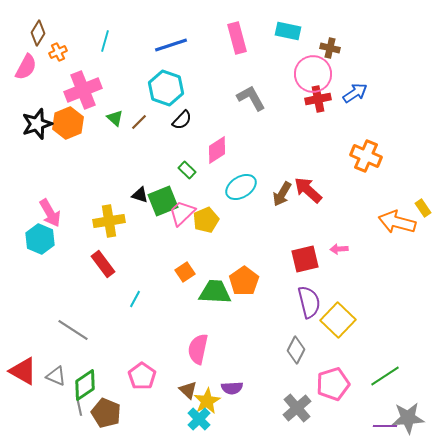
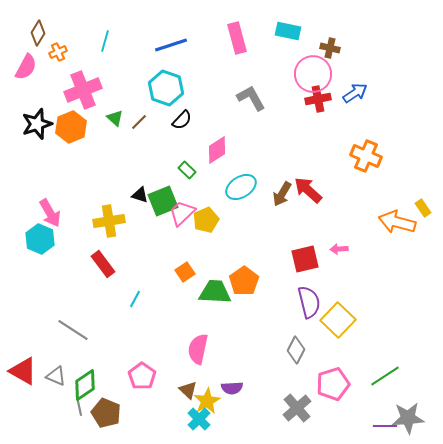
orange hexagon at (68, 123): moved 3 px right, 4 px down
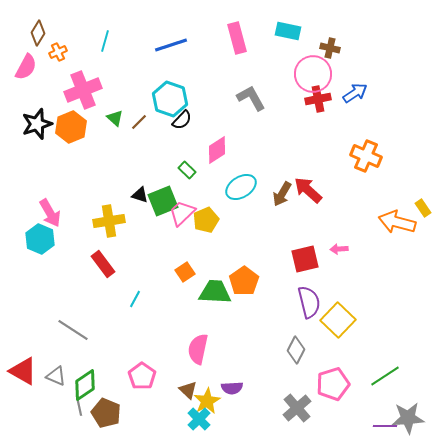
cyan hexagon at (166, 88): moved 4 px right, 11 px down
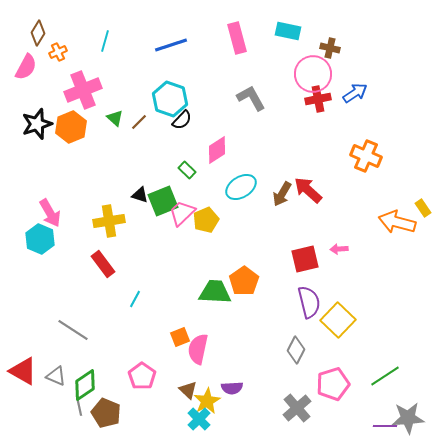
orange square at (185, 272): moved 5 px left, 65 px down; rotated 12 degrees clockwise
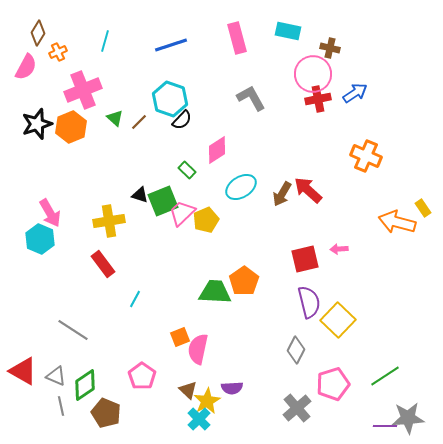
gray line at (79, 406): moved 18 px left
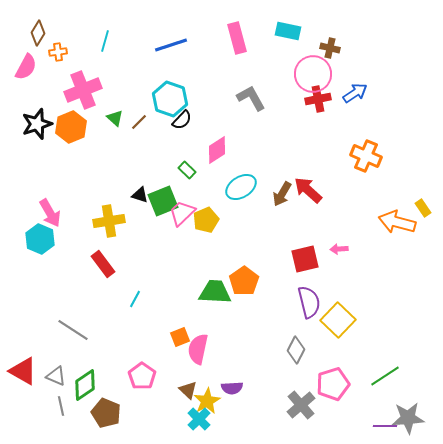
orange cross at (58, 52): rotated 18 degrees clockwise
gray cross at (297, 408): moved 4 px right, 3 px up
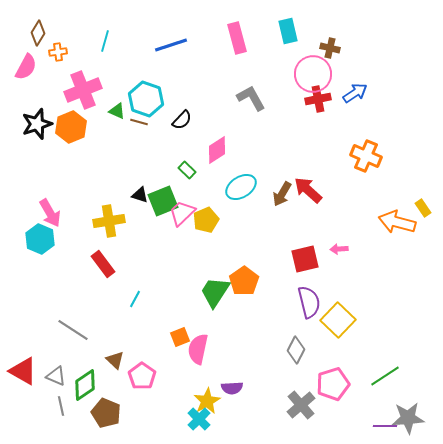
cyan rectangle at (288, 31): rotated 65 degrees clockwise
cyan hexagon at (170, 99): moved 24 px left
green triangle at (115, 118): moved 2 px right, 7 px up; rotated 18 degrees counterclockwise
brown line at (139, 122): rotated 60 degrees clockwise
green trapezoid at (215, 292): rotated 60 degrees counterclockwise
brown triangle at (188, 390): moved 73 px left, 30 px up
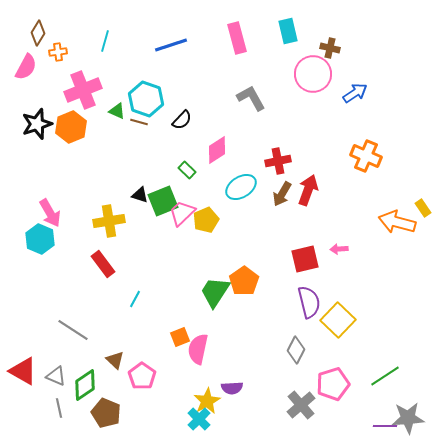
red cross at (318, 99): moved 40 px left, 62 px down
red arrow at (308, 190): rotated 68 degrees clockwise
gray line at (61, 406): moved 2 px left, 2 px down
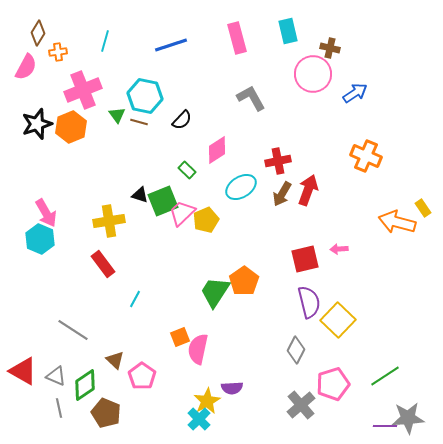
cyan hexagon at (146, 99): moved 1 px left, 3 px up; rotated 8 degrees counterclockwise
green triangle at (117, 111): moved 4 px down; rotated 30 degrees clockwise
pink arrow at (50, 213): moved 4 px left
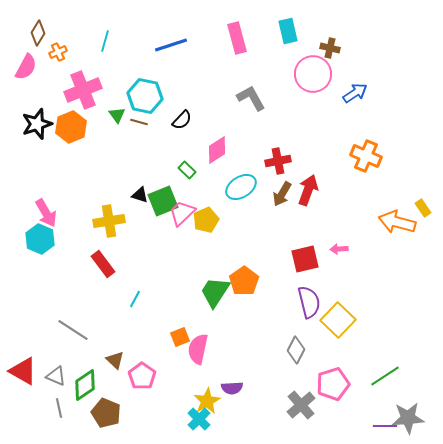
orange cross at (58, 52): rotated 18 degrees counterclockwise
